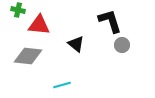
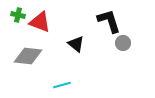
green cross: moved 5 px down
black L-shape: moved 1 px left
red triangle: moved 1 px right, 3 px up; rotated 15 degrees clockwise
gray circle: moved 1 px right, 2 px up
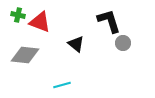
gray diamond: moved 3 px left, 1 px up
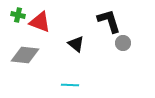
cyan line: moved 8 px right; rotated 18 degrees clockwise
